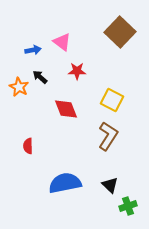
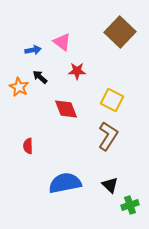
green cross: moved 2 px right, 1 px up
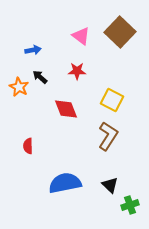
pink triangle: moved 19 px right, 6 px up
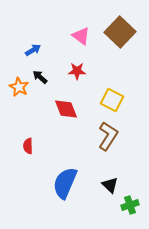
blue arrow: rotated 21 degrees counterclockwise
blue semicircle: rotated 56 degrees counterclockwise
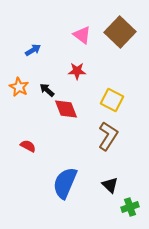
pink triangle: moved 1 px right, 1 px up
black arrow: moved 7 px right, 13 px down
red semicircle: rotated 119 degrees clockwise
green cross: moved 2 px down
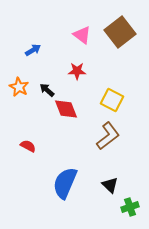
brown square: rotated 8 degrees clockwise
brown L-shape: rotated 20 degrees clockwise
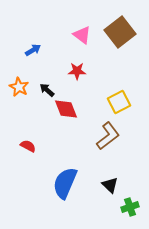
yellow square: moved 7 px right, 2 px down; rotated 35 degrees clockwise
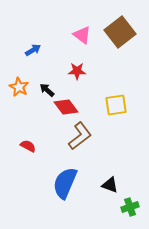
yellow square: moved 3 px left, 3 px down; rotated 20 degrees clockwise
red diamond: moved 2 px up; rotated 15 degrees counterclockwise
brown L-shape: moved 28 px left
black triangle: rotated 24 degrees counterclockwise
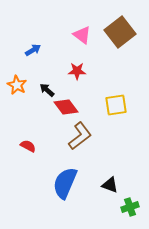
orange star: moved 2 px left, 2 px up
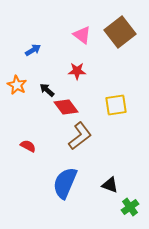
green cross: rotated 18 degrees counterclockwise
